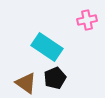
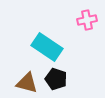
black pentagon: moved 1 px right, 1 px down; rotated 30 degrees counterclockwise
brown triangle: moved 1 px right; rotated 20 degrees counterclockwise
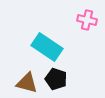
pink cross: rotated 24 degrees clockwise
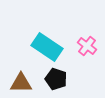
pink cross: moved 26 px down; rotated 24 degrees clockwise
brown triangle: moved 6 px left; rotated 15 degrees counterclockwise
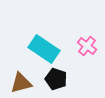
cyan rectangle: moved 3 px left, 2 px down
brown triangle: rotated 15 degrees counterclockwise
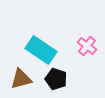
cyan rectangle: moved 3 px left, 1 px down
brown triangle: moved 4 px up
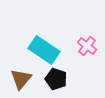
cyan rectangle: moved 3 px right
brown triangle: rotated 35 degrees counterclockwise
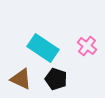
cyan rectangle: moved 1 px left, 2 px up
brown triangle: rotated 45 degrees counterclockwise
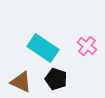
brown triangle: moved 3 px down
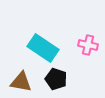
pink cross: moved 1 px right, 1 px up; rotated 24 degrees counterclockwise
brown triangle: rotated 15 degrees counterclockwise
